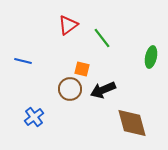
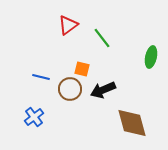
blue line: moved 18 px right, 16 px down
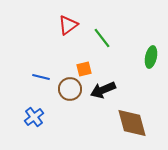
orange square: moved 2 px right; rotated 28 degrees counterclockwise
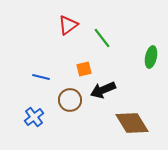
brown circle: moved 11 px down
brown diamond: rotated 16 degrees counterclockwise
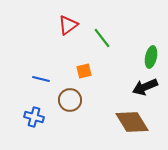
orange square: moved 2 px down
blue line: moved 2 px down
black arrow: moved 42 px right, 3 px up
blue cross: rotated 36 degrees counterclockwise
brown diamond: moved 1 px up
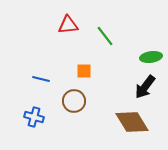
red triangle: rotated 30 degrees clockwise
green line: moved 3 px right, 2 px up
green ellipse: rotated 70 degrees clockwise
orange square: rotated 14 degrees clockwise
black arrow: rotated 30 degrees counterclockwise
brown circle: moved 4 px right, 1 px down
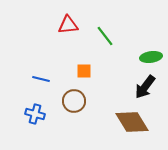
blue cross: moved 1 px right, 3 px up
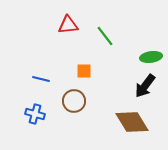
black arrow: moved 1 px up
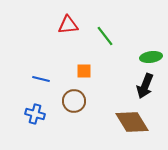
black arrow: rotated 15 degrees counterclockwise
